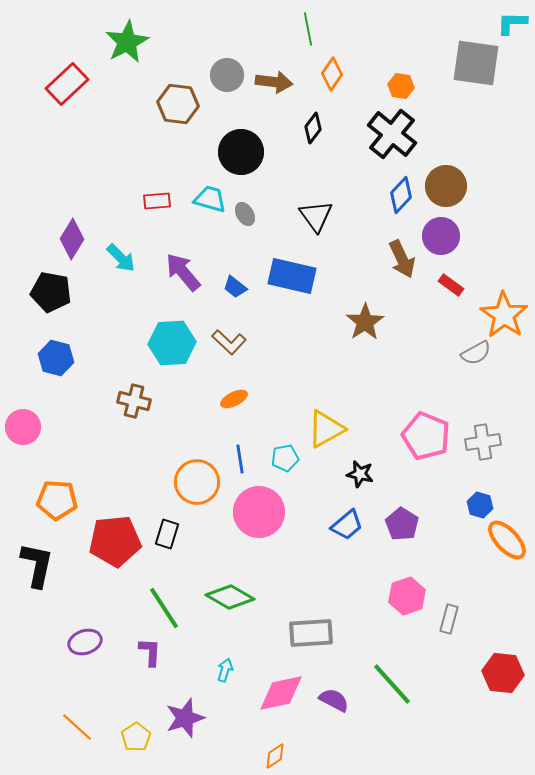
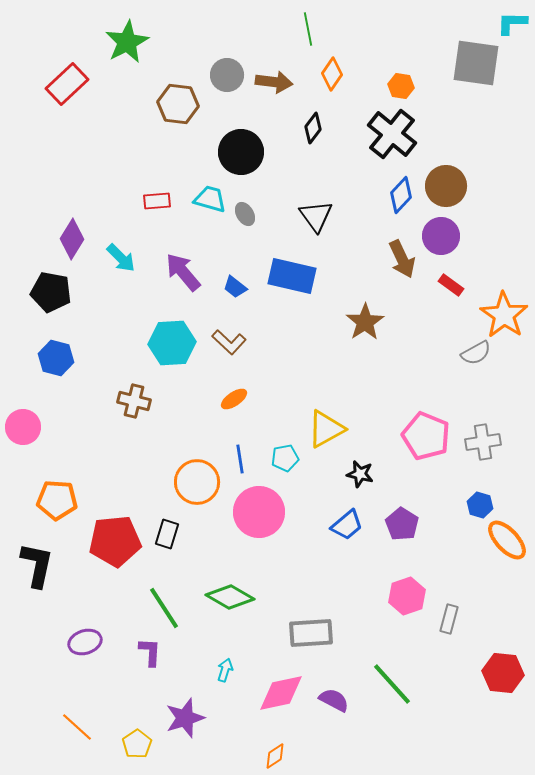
orange ellipse at (234, 399): rotated 8 degrees counterclockwise
yellow pentagon at (136, 737): moved 1 px right, 7 px down
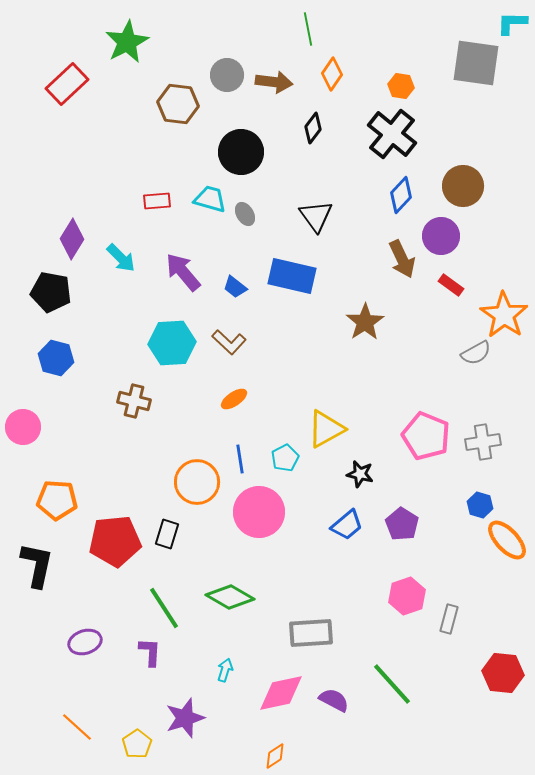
brown circle at (446, 186): moved 17 px right
cyan pentagon at (285, 458): rotated 16 degrees counterclockwise
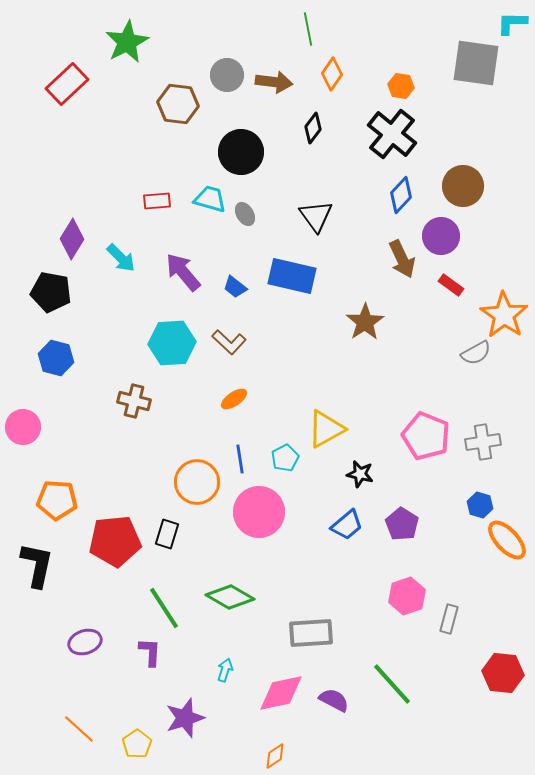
orange line at (77, 727): moved 2 px right, 2 px down
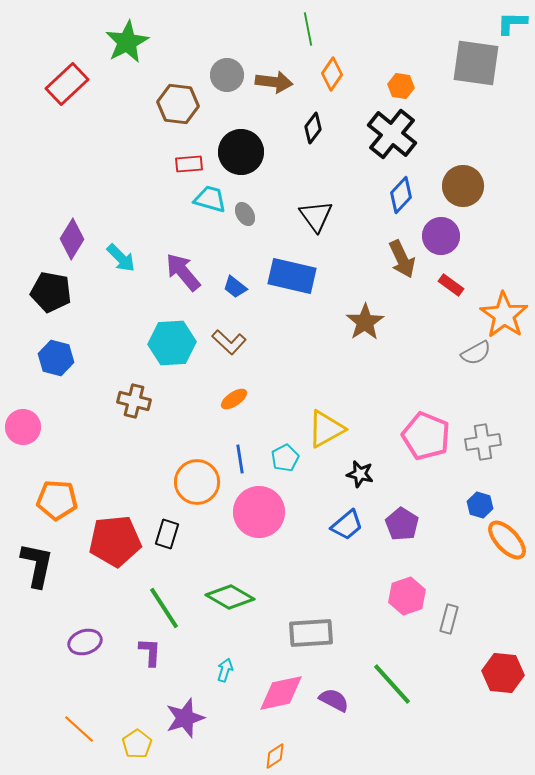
red rectangle at (157, 201): moved 32 px right, 37 px up
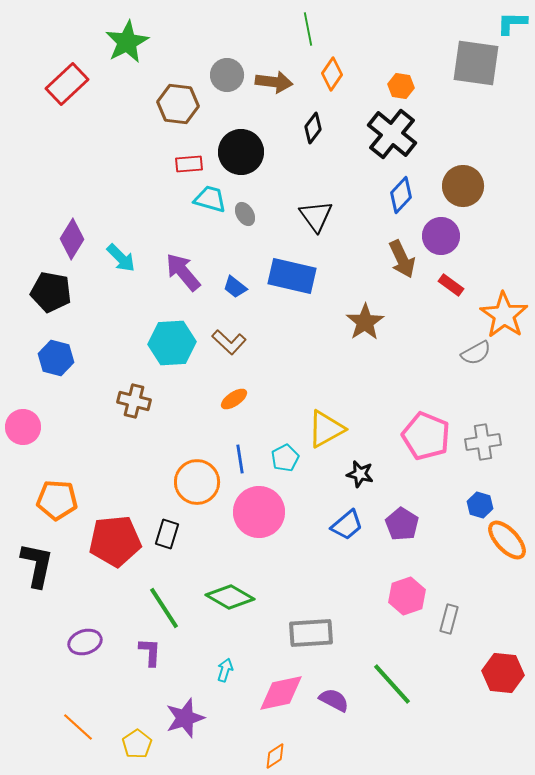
orange line at (79, 729): moved 1 px left, 2 px up
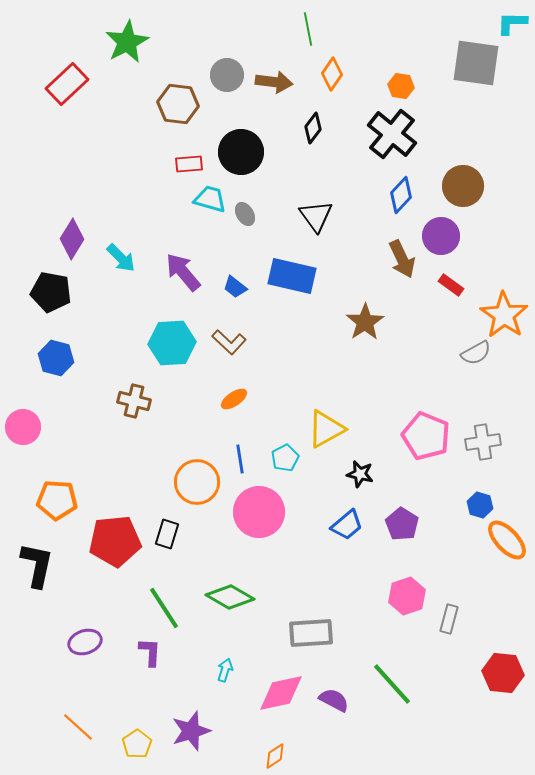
purple star at (185, 718): moved 6 px right, 13 px down
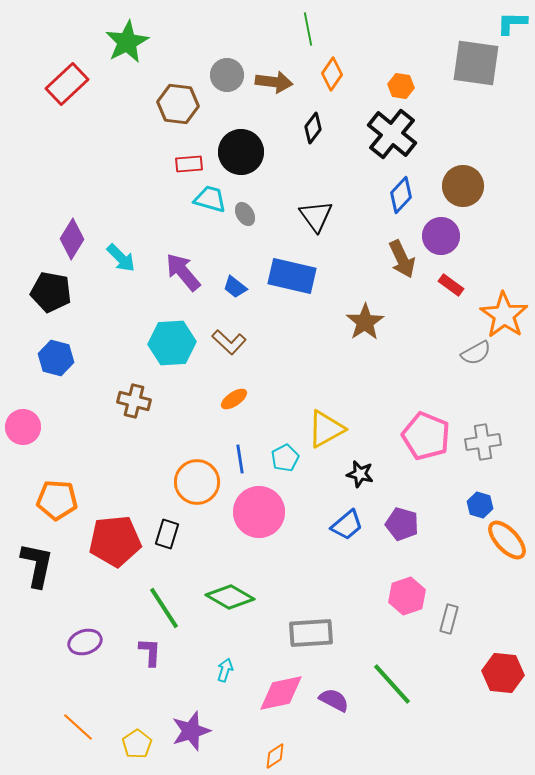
purple pentagon at (402, 524): rotated 16 degrees counterclockwise
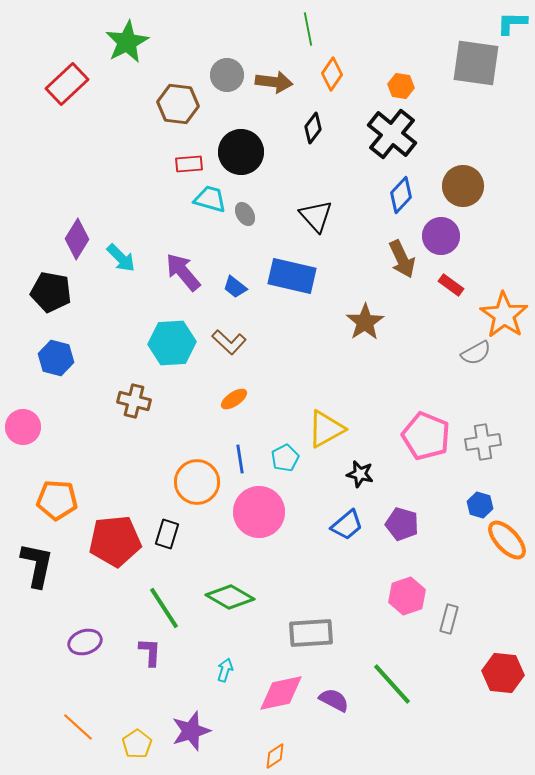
black triangle at (316, 216): rotated 6 degrees counterclockwise
purple diamond at (72, 239): moved 5 px right
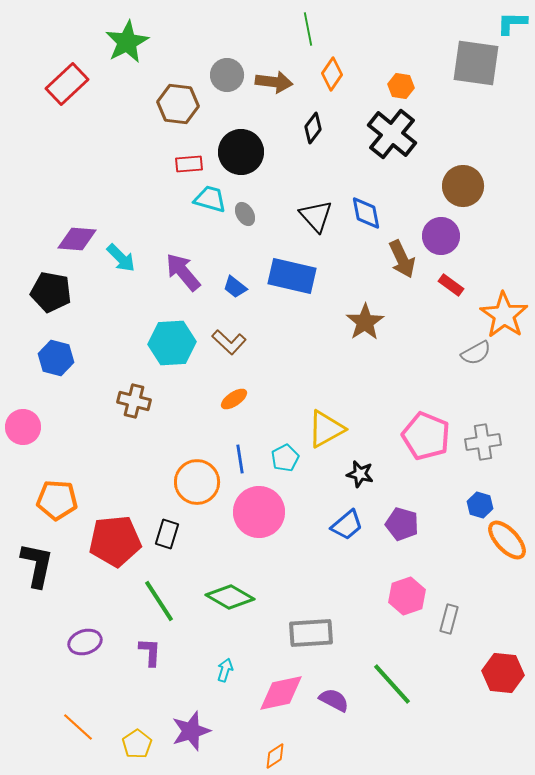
blue diamond at (401, 195): moved 35 px left, 18 px down; rotated 54 degrees counterclockwise
purple diamond at (77, 239): rotated 63 degrees clockwise
green line at (164, 608): moved 5 px left, 7 px up
